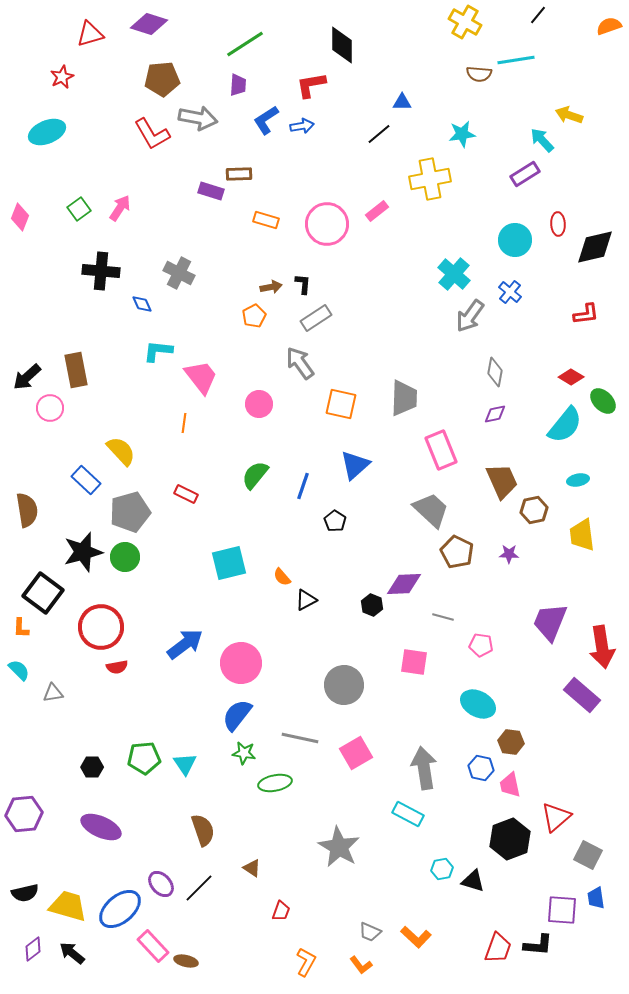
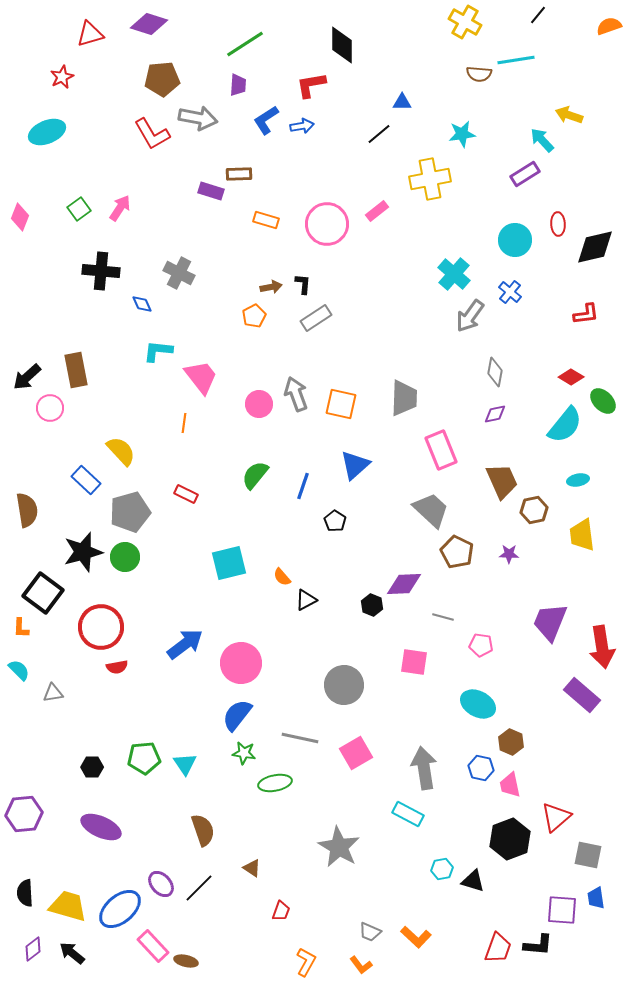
gray arrow at (300, 363): moved 4 px left, 31 px down; rotated 16 degrees clockwise
brown hexagon at (511, 742): rotated 15 degrees clockwise
gray square at (588, 855): rotated 16 degrees counterclockwise
black semicircle at (25, 893): rotated 100 degrees clockwise
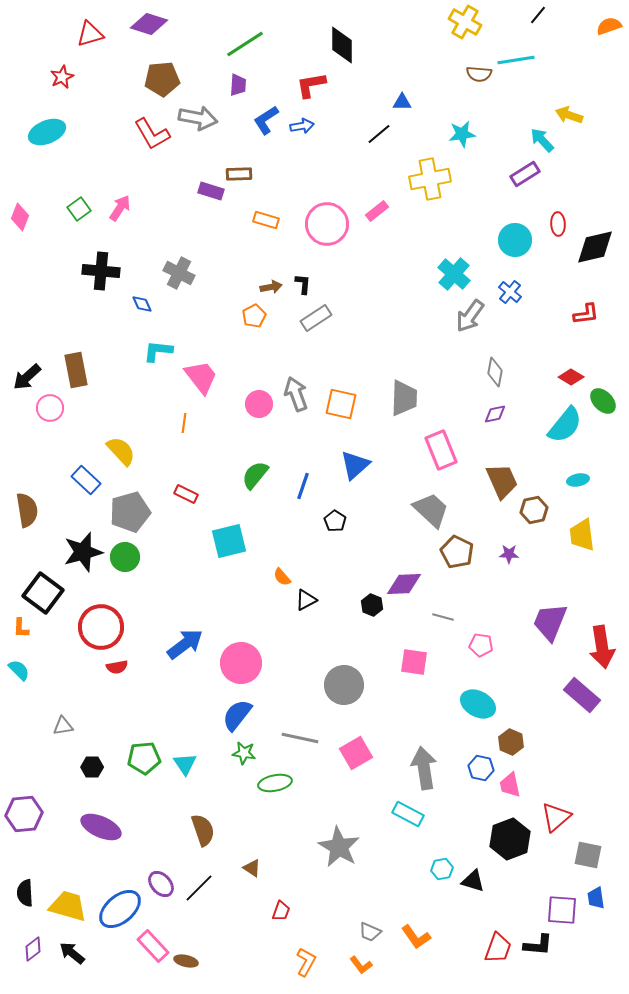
cyan square at (229, 563): moved 22 px up
gray triangle at (53, 693): moved 10 px right, 33 px down
orange L-shape at (416, 937): rotated 12 degrees clockwise
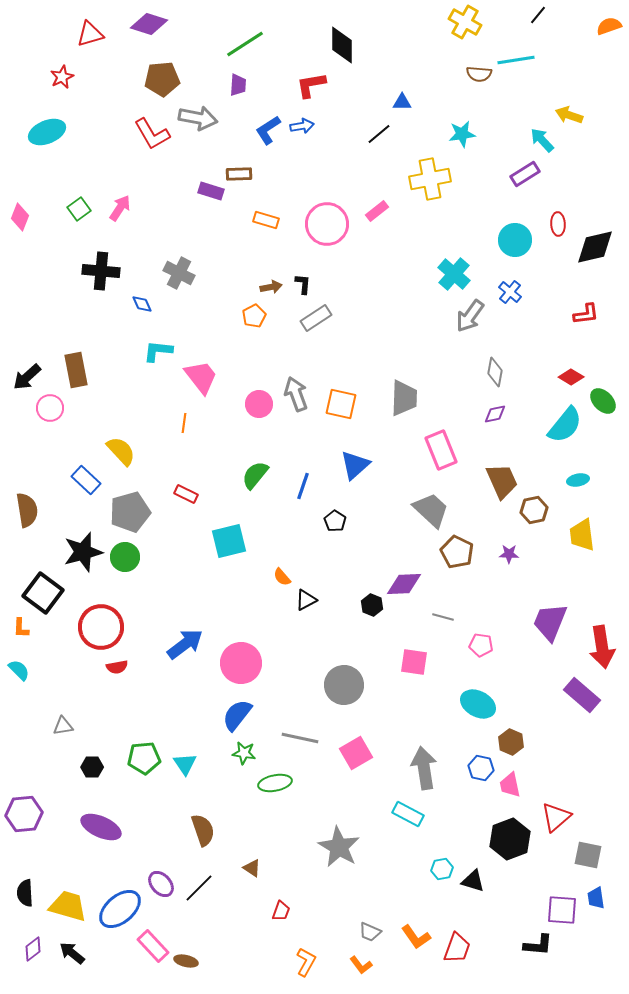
blue L-shape at (266, 120): moved 2 px right, 10 px down
red trapezoid at (498, 948): moved 41 px left
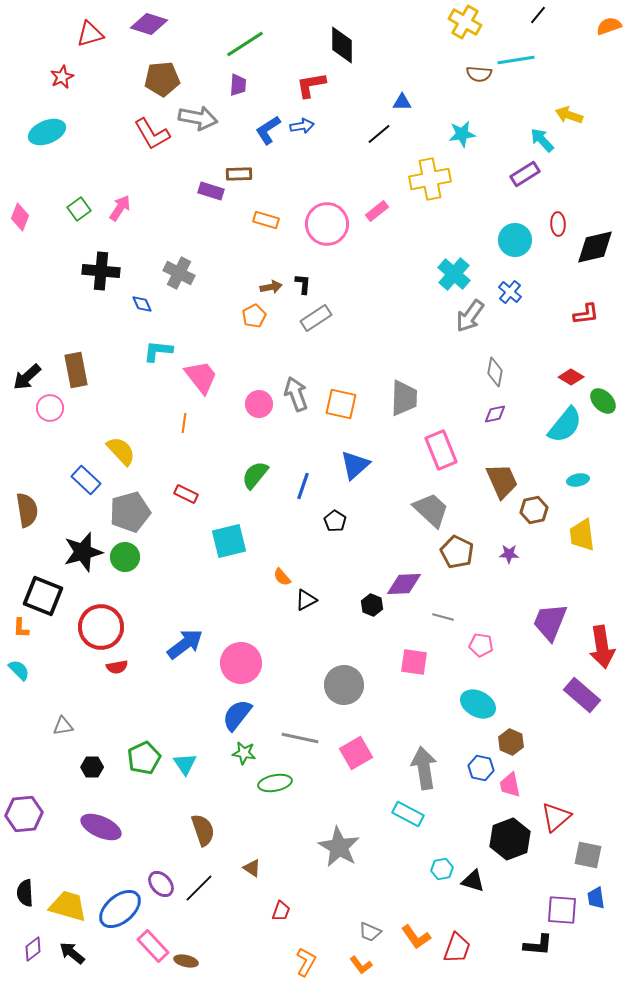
black square at (43, 593): moved 3 px down; rotated 15 degrees counterclockwise
green pentagon at (144, 758): rotated 20 degrees counterclockwise
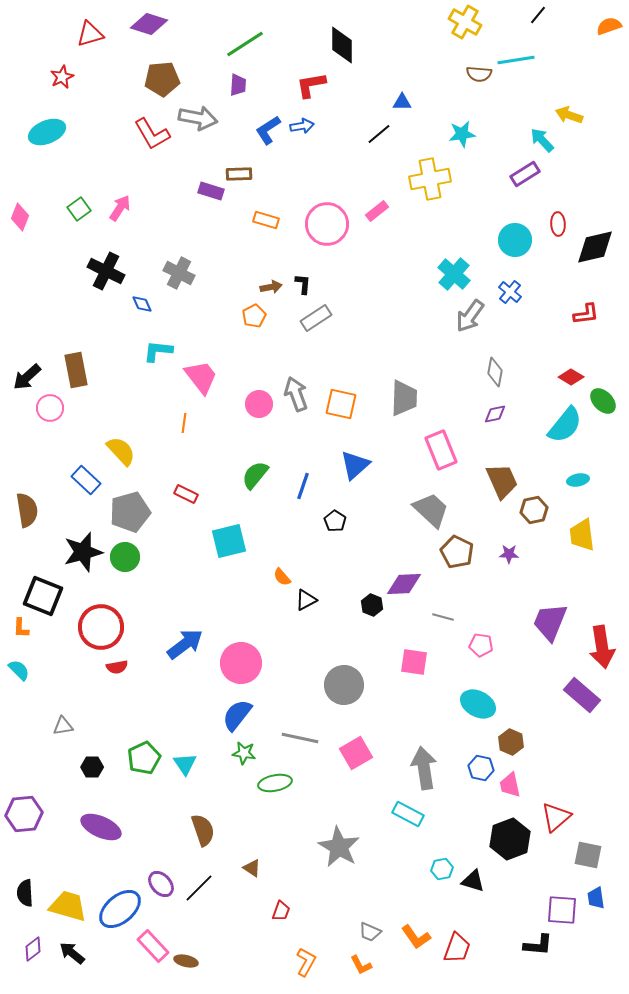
black cross at (101, 271): moved 5 px right; rotated 21 degrees clockwise
orange L-shape at (361, 965): rotated 10 degrees clockwise
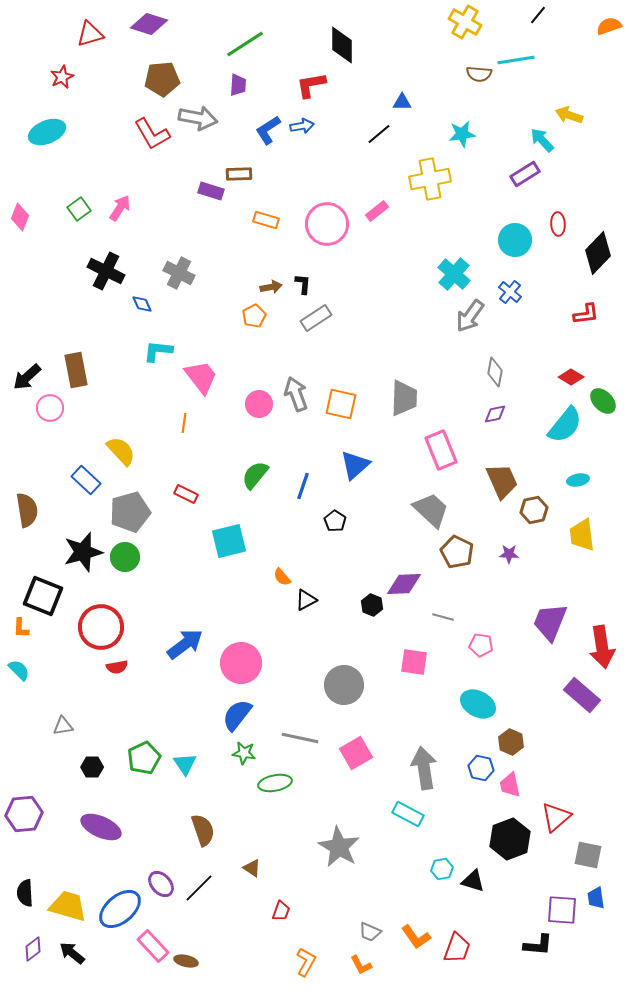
black diamond at (595, 247): moved 3 px right, 6 px down; rotated 33 degrees counterclockwise
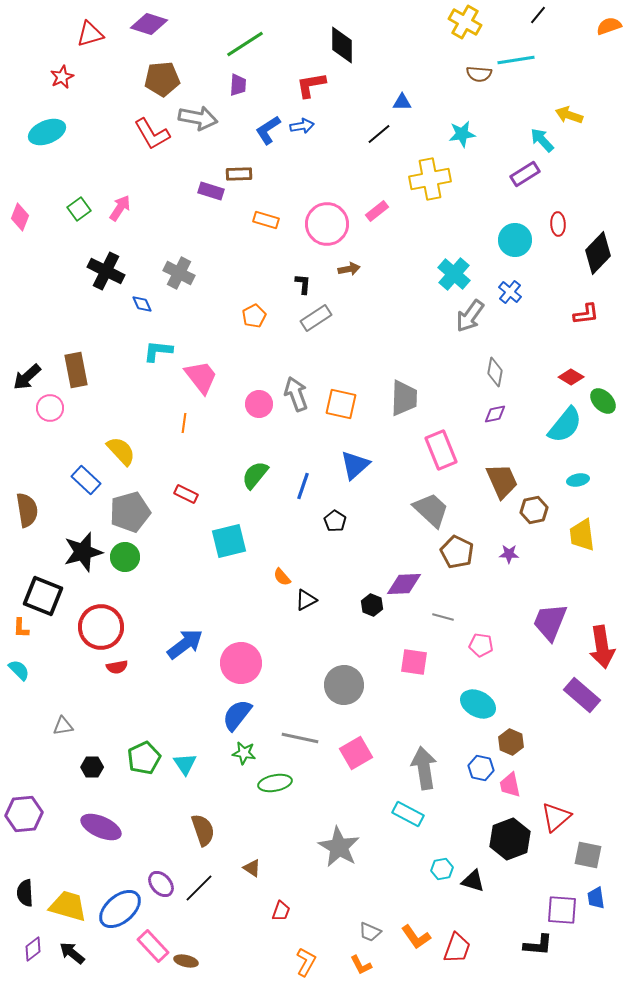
brown arrow at (271, 287): moved 78 px right, 18 px up
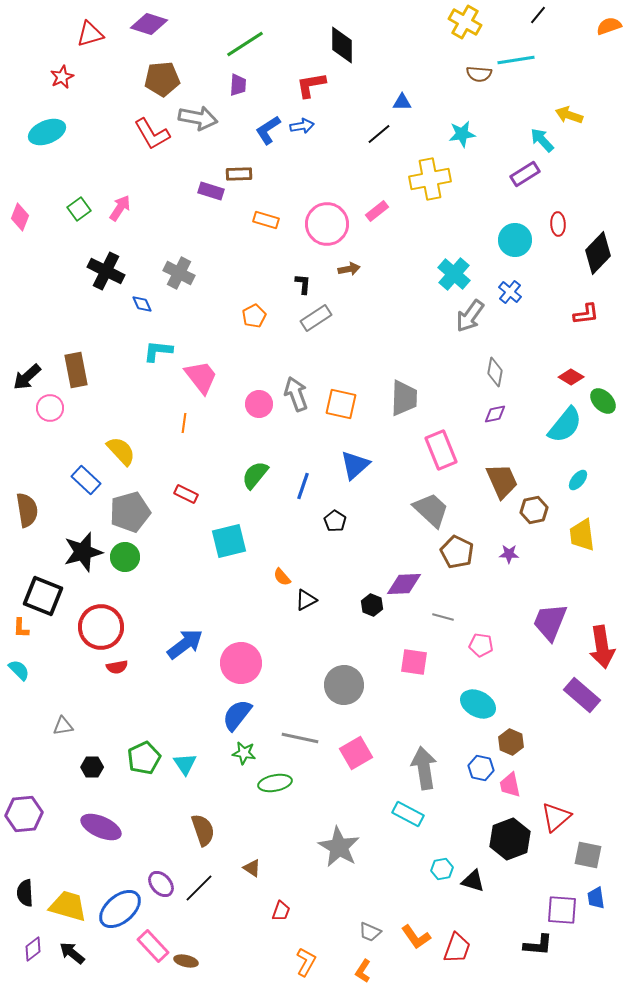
cyan ellipse at (578, 480): rotated 40 degrees counterclockwise
orange L-shape at (361, 965): moved 2 px right, 6 px down; rotated 60 degrees clockwise
